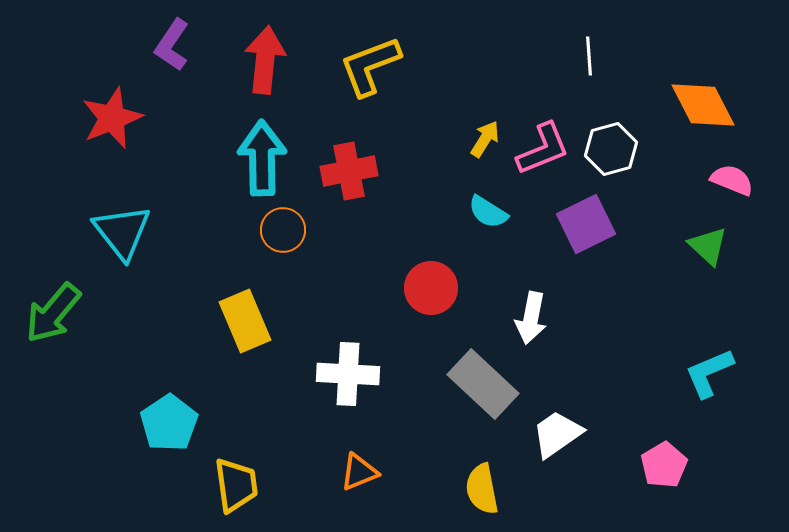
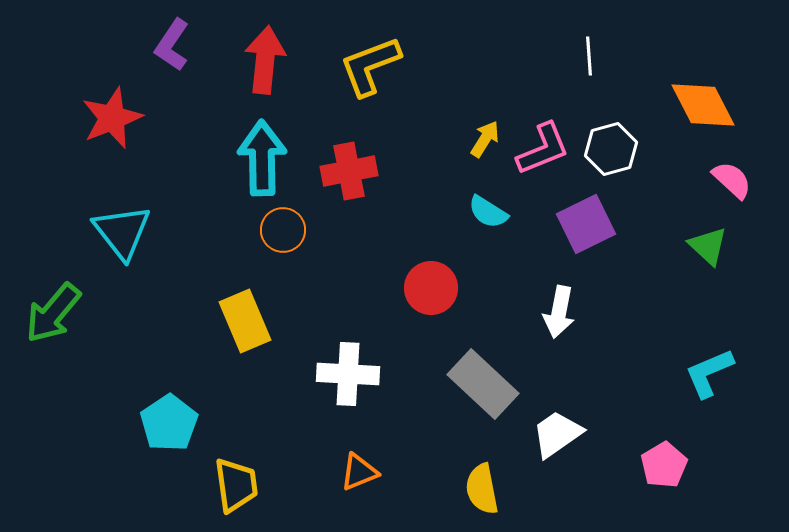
pink semicircle: rotated 21 degrees clockwise
white arrow: moved 28 px right, 6 px up
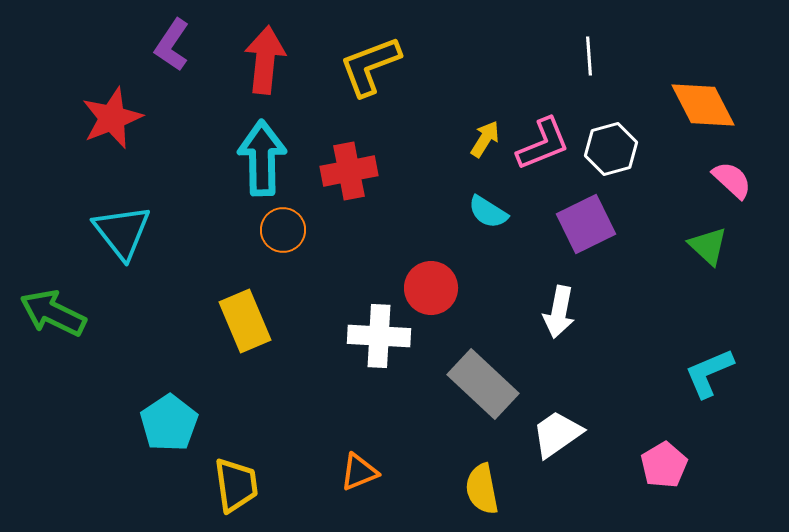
pink L-shape: moved 5 px up
green arrow: rotated 76 degrees clockwise
white cross: moved 31 px right, 38 px up
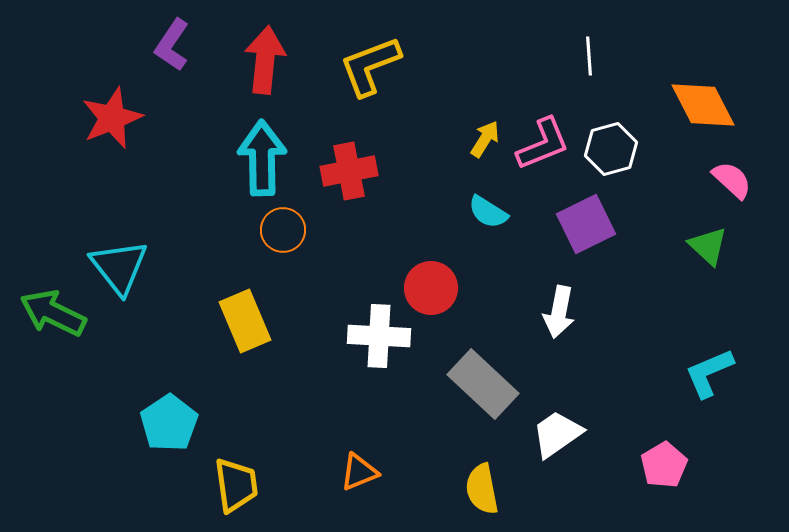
cyan triangle: moved 3 px left, 35 px down
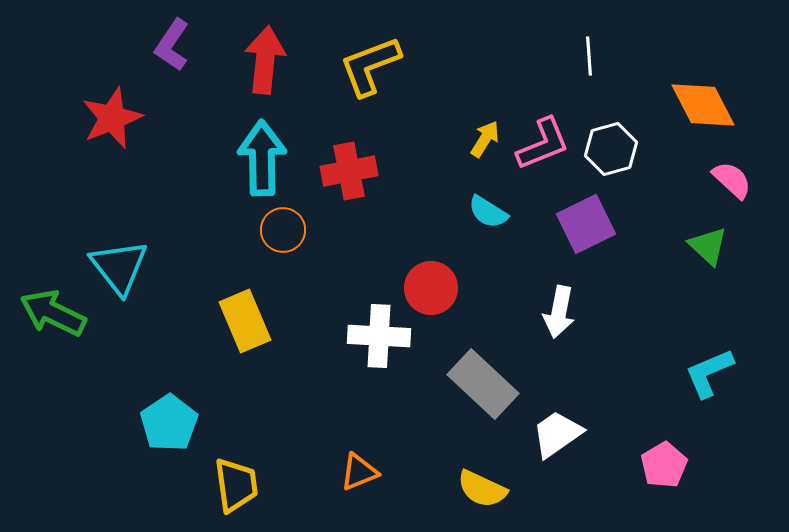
yellow semicircle: rotated 54 degrees counterclockwise
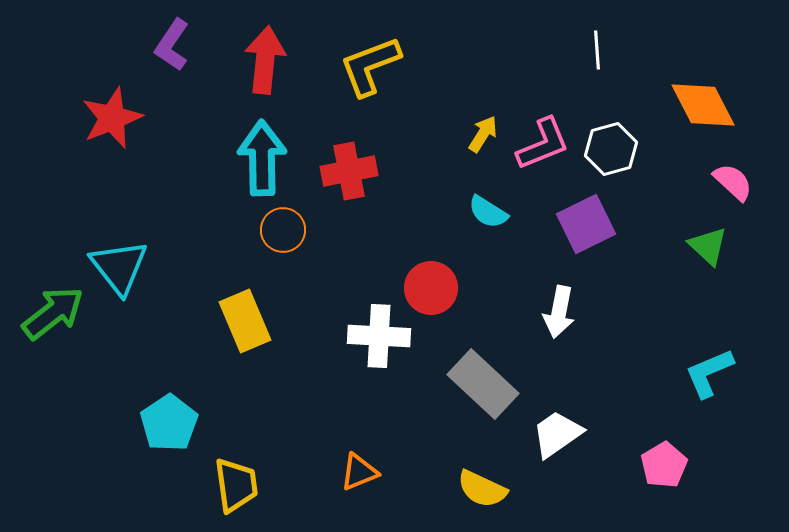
white line: moved 8 px right, 6 px up
yellow arrow: moved 2 px left, 5 px up
pink semicircle: moved 1 px right, 2 px down
green arrow: rotated 116 degrees clockwise
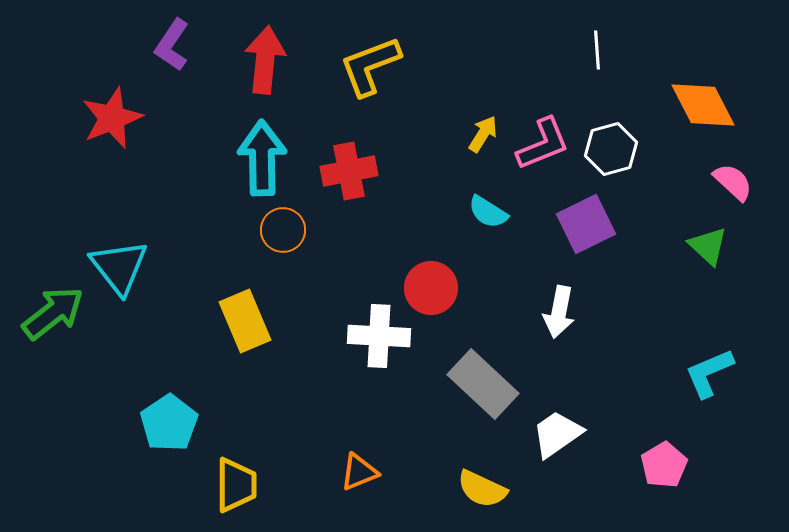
yellow trapezoid: rotated 8 degrees clockwise
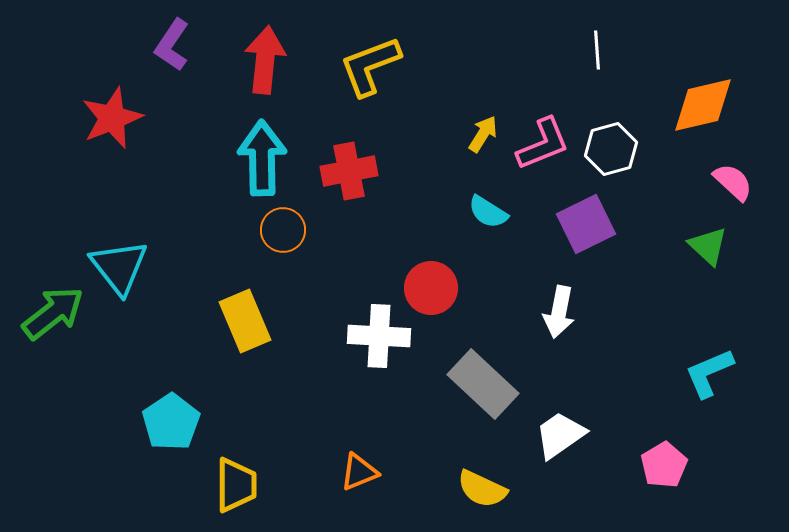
orange diamond: rotated 76 degrees counterclockwise
cyan pentagon: moved 2 px right, 1 px up
white trapezoid: moved 3 px right, 1 px down
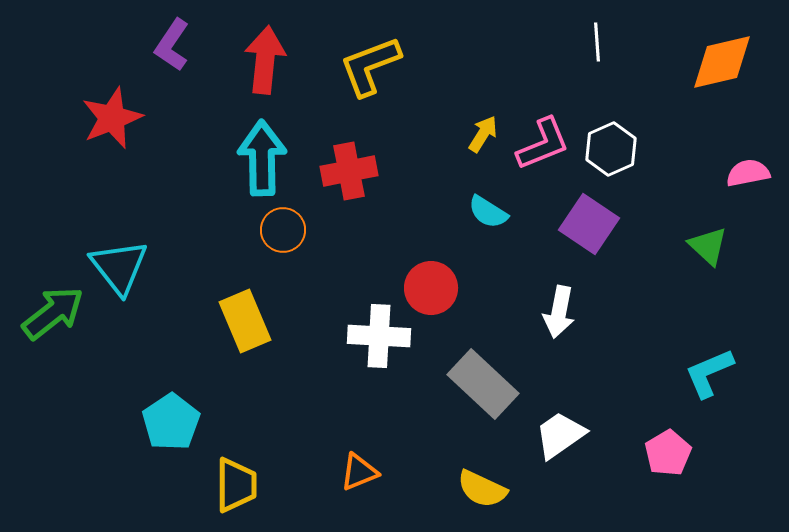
white line: moved 8 px up
orange diamond: moved 19 px right, 43 px up
white hexagon: rotated 9 degrees counterclockwise
pink semicircle: moved 15 px right, 9 px up; rotated 54 degrees counterclockwise
purple square: moved 3 px right; rotated 30 degrees counterclockwise
pink pentagon: moved 4 px right, 12 px up
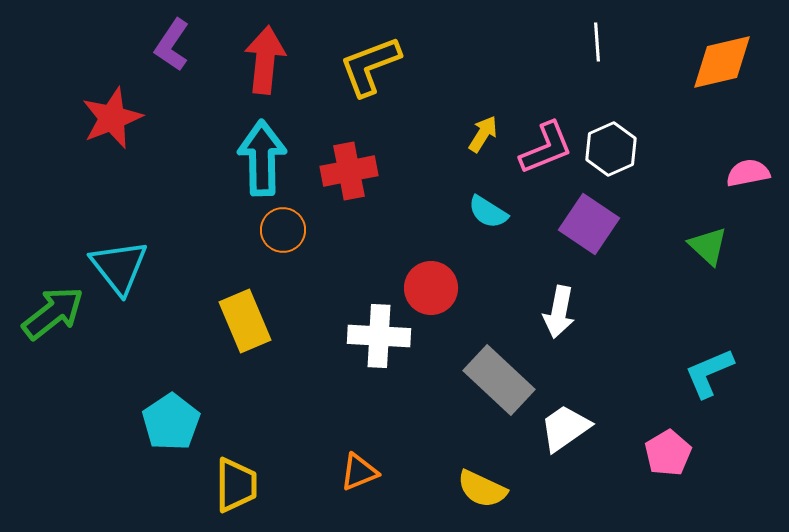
pink L-shape: moved 3 px right, 4 px down
gray rectangle: moved 16 px right, 4 px up
white trapezoid: moved 5 px right, 7 px up
